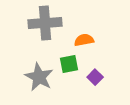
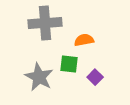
green square: rotated 18 degrees clockwise
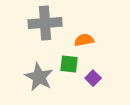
purple square: moved 2 px left, 1 px down
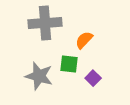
orange semicircle: rotated 36 degrees counterclockwise
gray star: moved 1 px up; rotated 12 degrees counterclockwise
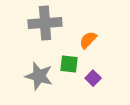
orange semicircle: moved 4 px right
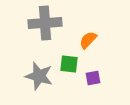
purple square: rotated 35 degrees clockwise
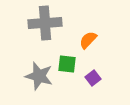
green square: moved 2 px left
purple square: rotated 28 degrees counterclockwise
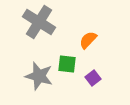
gray cross: moved 6 px left, 1 px up; rotated 36 degrees clockwise
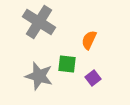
orange semicircle: moved 1 px right; rotated 18 degrees counterclockwise
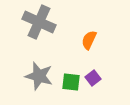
gray cross: rotated 8 degrees counterclockwise
green square: moved 4 px right, 18 px down
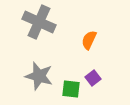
green square: moved 7 px down
